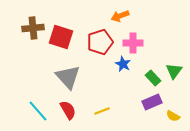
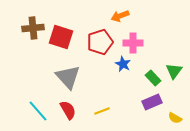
yellow semicircle: moved 2 px right, 2 px down
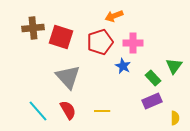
orange arrow: moved 6 px left
blue star: moved 2 px down
green triangle: moved 5 px up
purple rectangle: moved 1 px up
yellow line: rotated 21 degrees clockwise
yellow semicircle: rotated 120 degrees counterclockwise
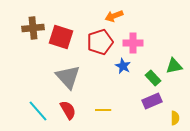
green triangle: rotated 42 degrees clockwise
yellow line: moved 1 px right, 1 px up
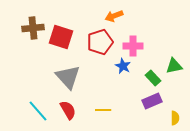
pink cross: moved 3 px down
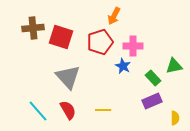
orange arrow: rotated 42 degrees counterclockwise
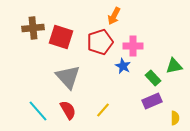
yellow line: rotated 49 degrees counterclockwise
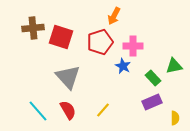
purple rectangle: moved 1 px down
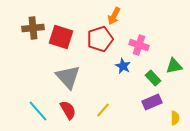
red pentagon: moved 3 px up
pink cross: moved 6 px right, 1 px up; rotated 18 degrees clockwise
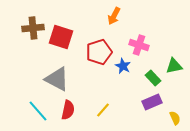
red pentagon: moved 1 px left, 13 px down
gray triangle: moved 11 px left, 2 px down; rotated 20 degrees counterclockwise
red semicircle: rotated 42 degrees clockwise
yellow semicircle: rotated 24 degrees counterclockwise
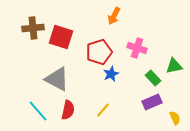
pink cross: moved 2 px left, 3 px down
blue star: moved 12 px left, 8 px down; rotated 21 degrees clockwise
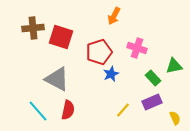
yellow line: moved 20 px right
